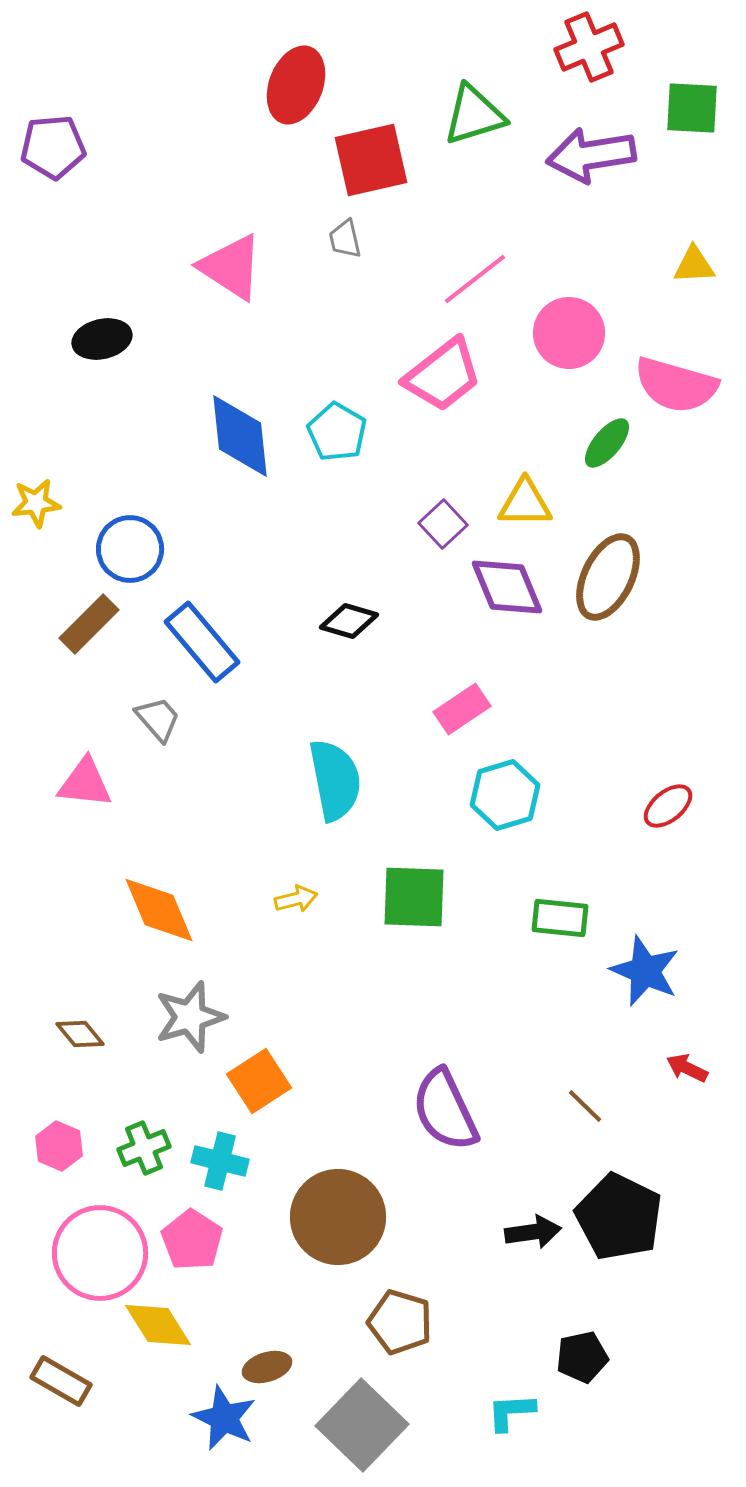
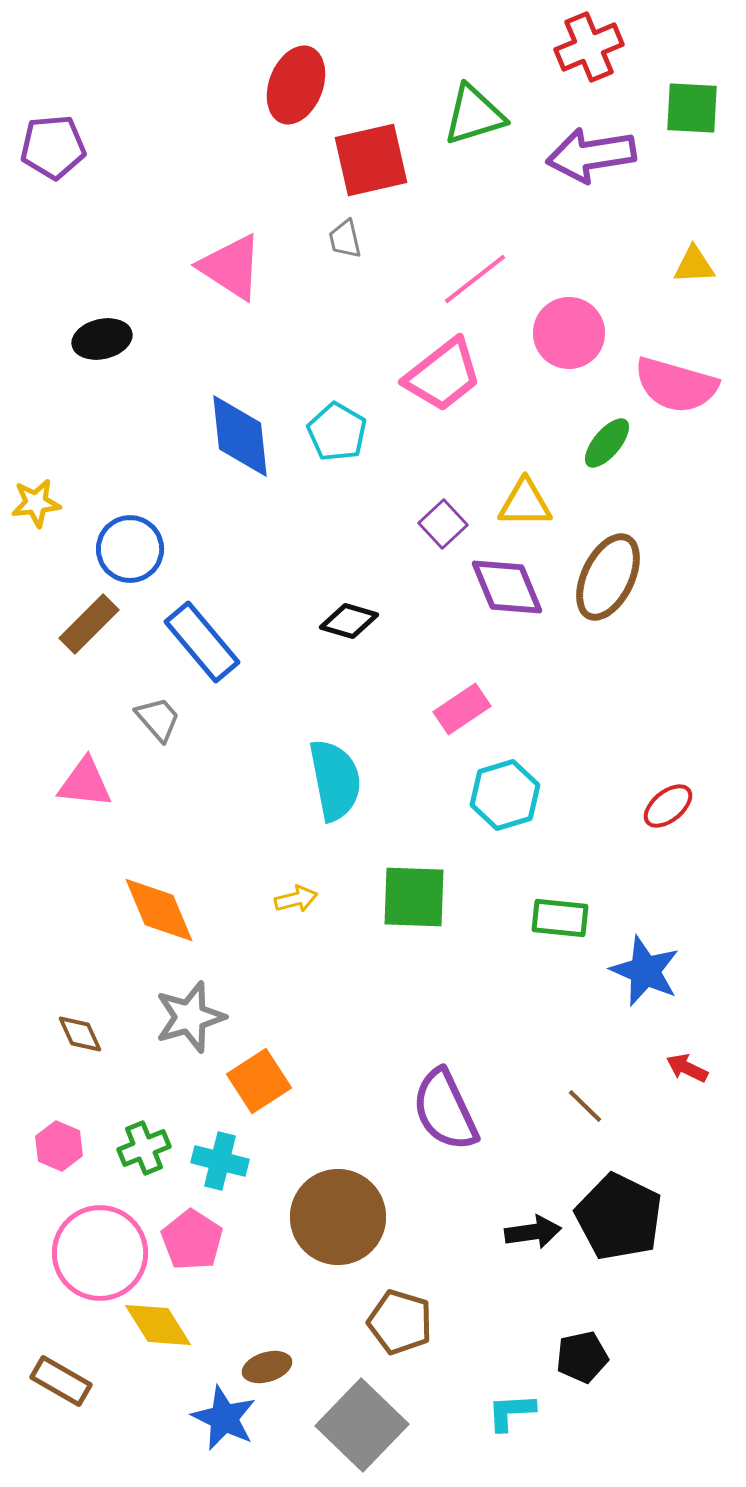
brown diamond at (80, 1034): rotated 15 degrees clockwise
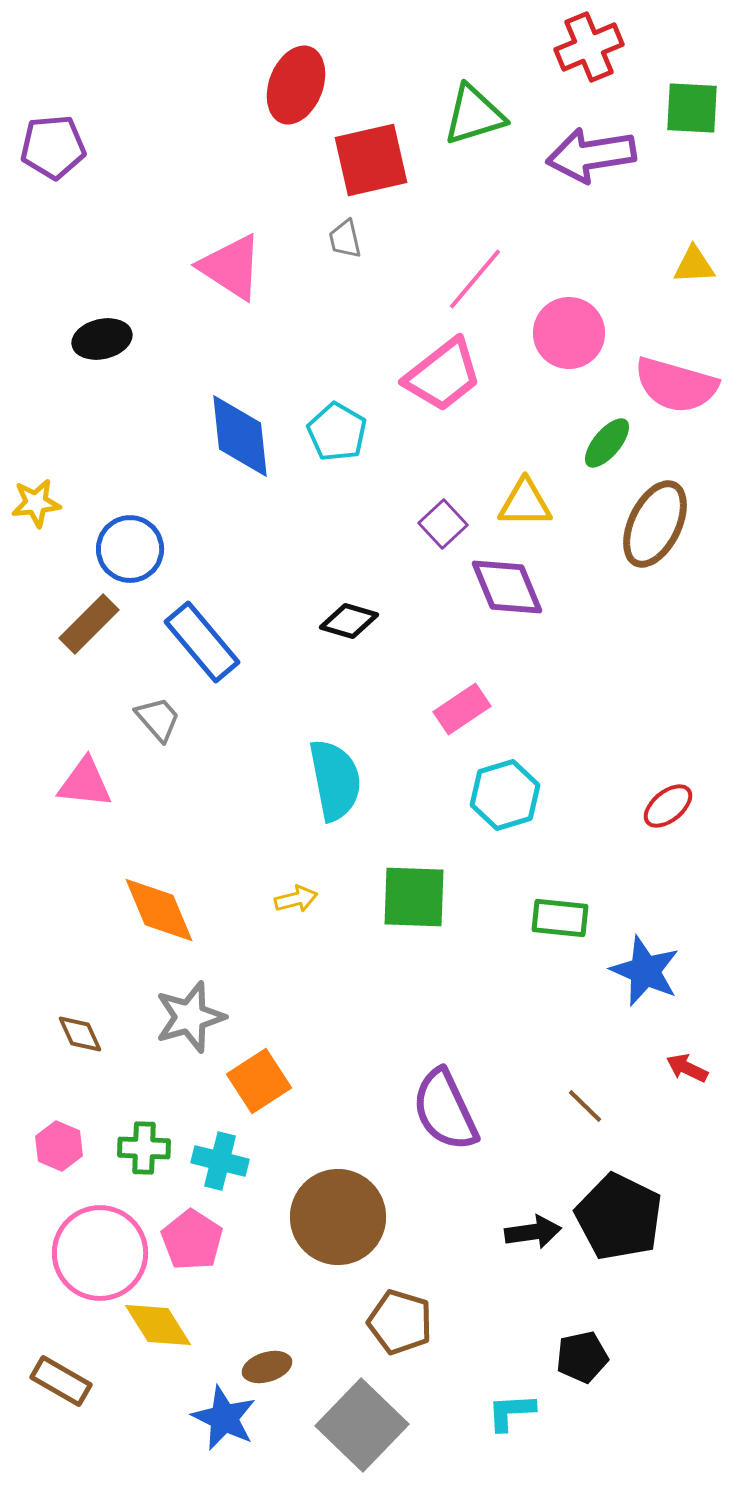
pink line at (475, 279): rotated 12 degrees counterclockwise
brown ellipse at (608, 577): moved 47 px right, 53 px up
green cross at (144, 1148): rotated 24 degrees clockwise
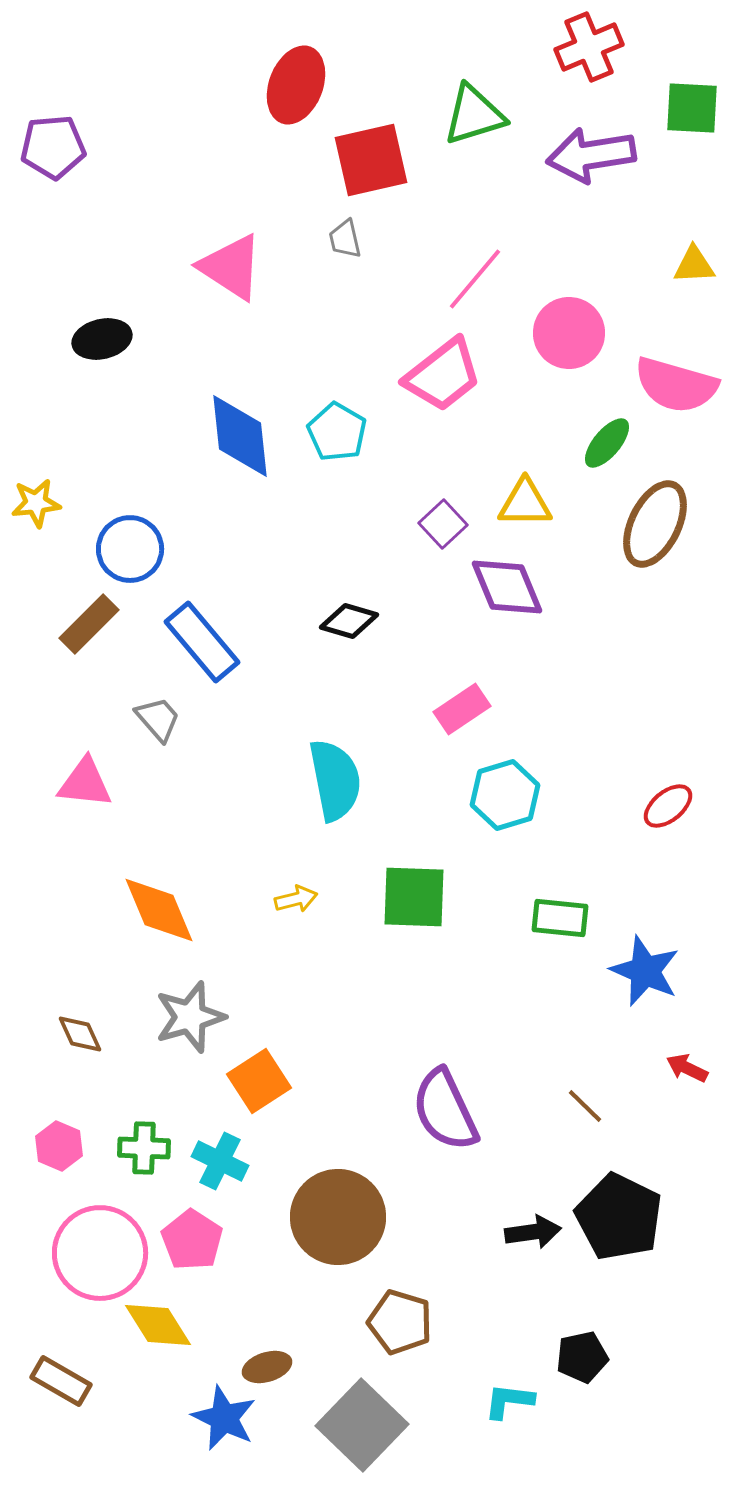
cyan cross at (220, 1161): rotated 12 degrees clockwise
cyan L-shape at (511, 1412): moved 2 px left, 11 px up; rotated 10 degrees clockwise
